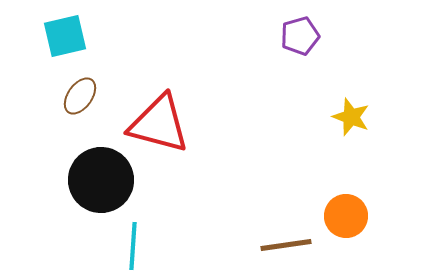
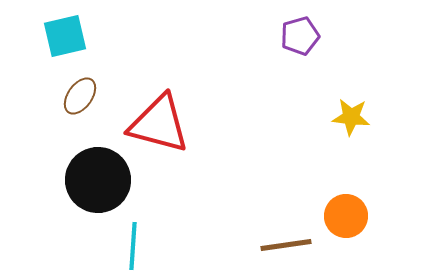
yellow star: rotated 15 degrees counterclockwise
black circle: moved 3 px left
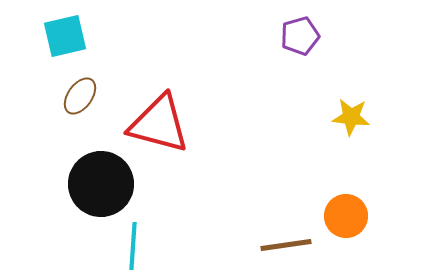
black circle: moved 3 px right, 4 px down
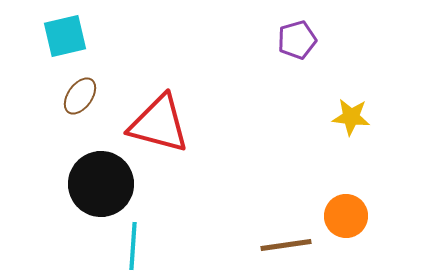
purple pentagon: moved 3 px left, 4 px down
